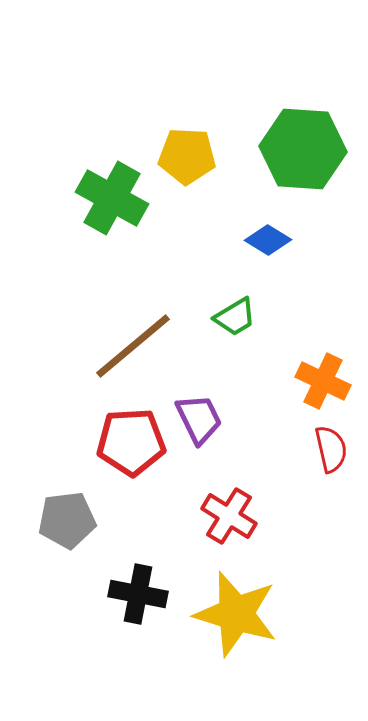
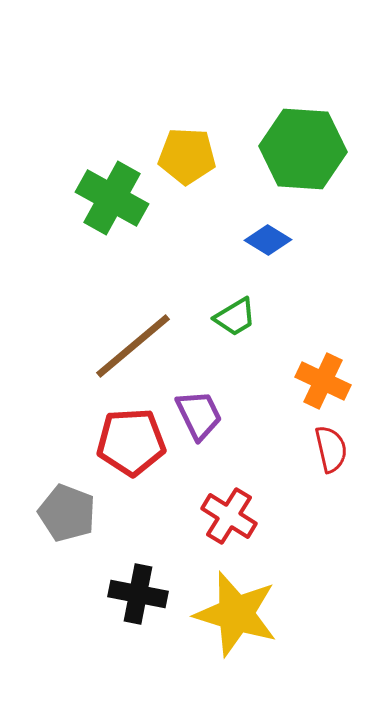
purple trapezoid: moved 4 px up
gray pentagon: moved 7 px up; rotated 28 degrees clockwise
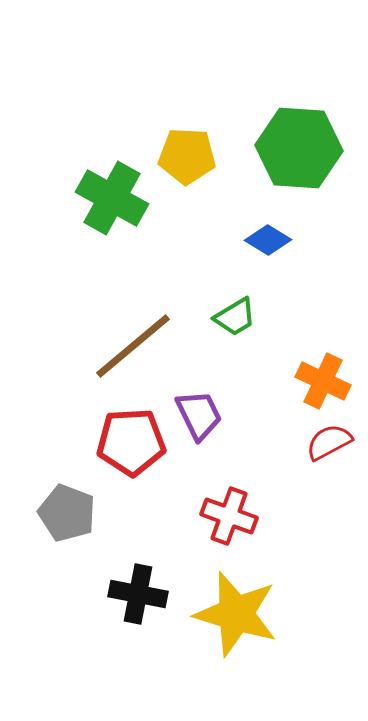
green hexagon: moved 4 px left, 1 px up
red semicircle: moved 2 px left, 7 px up; rotated 105 degrees counterclockwise
red cross: rotated 12 degrees counterclockwise
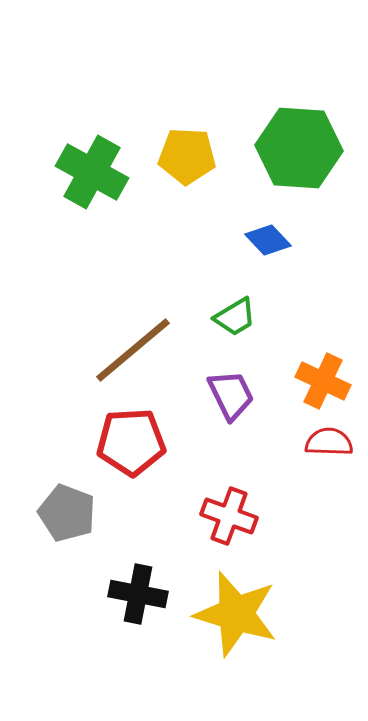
green cross: moved 20 px left, 26 px up
blue diamond: rotated 15 degrees clockwise
brown line: moved 4 px down
purple trapezoid: moved 32 px right, 20 px up
red semicircle: rotated 30 degrees clockwise
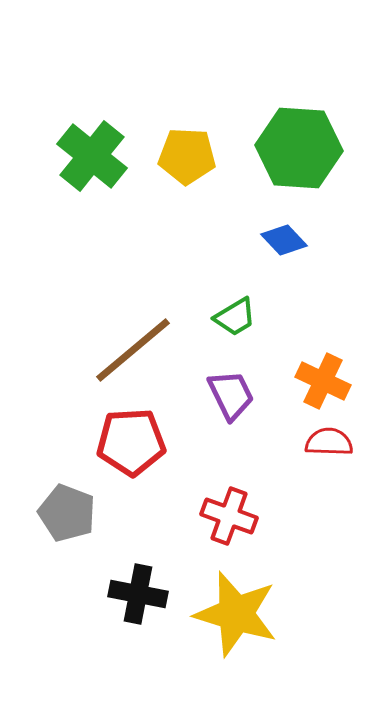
green cross: moved 16 px up; rotated 10 degrees clockwise
blue diamond: moved 16 px right
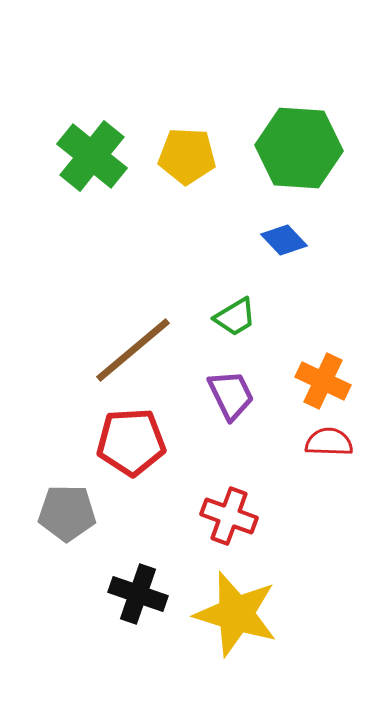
gray pentagon: rotated 20 degrees counterclockwise
black cross: rotated 8 degrees clockwise
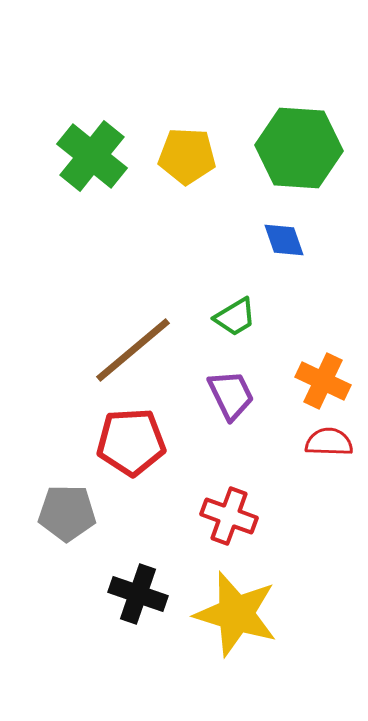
blue diamond: rotated 24 degrees clockwise
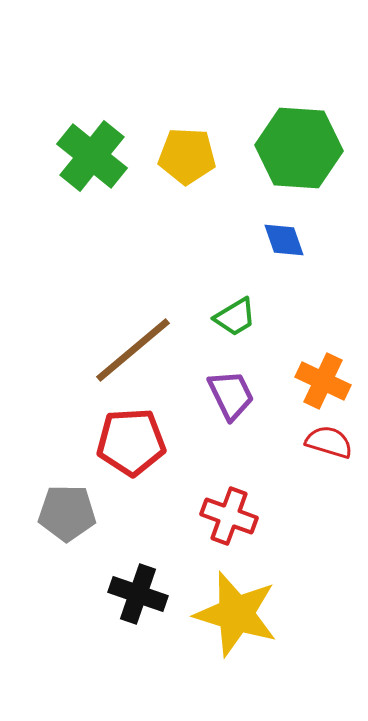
red semicircle: rotated 15 degrees clockwise
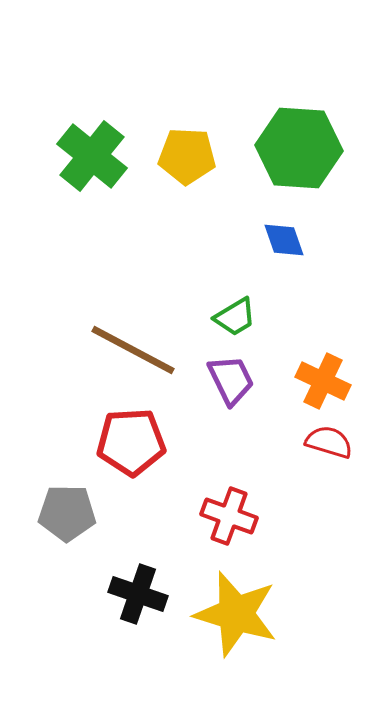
brown line: rotated 68 degrees clockwise
purple trapezoid: moved 15 px up
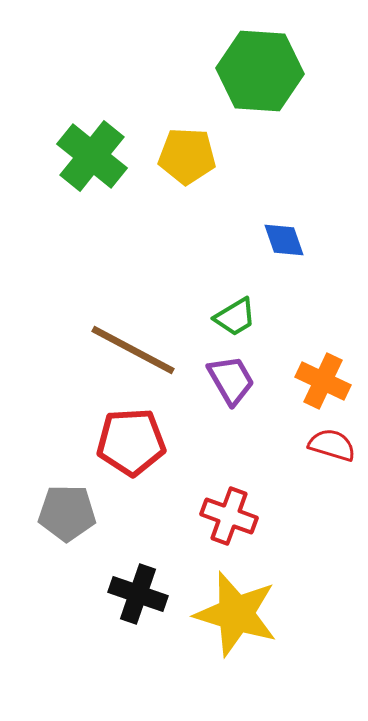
green hexagon: moved 39 px left, 77 px up
purple trapezoid: rotated 4 degrees counterclockwise
red semicircle: moved 3 px right, 3 px down
